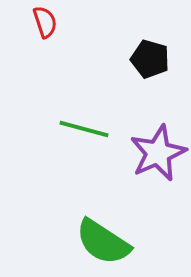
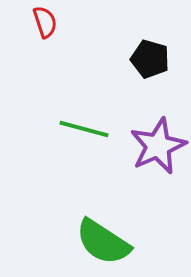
purple star: moved 7 px up
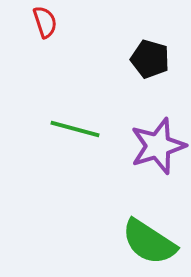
green line: moved 9 px left
purple star: rotated 6 degrees clockwise
green semicircle: moved 46 px right
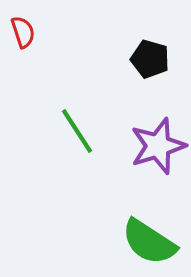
red semicircle: moved 22 px left, 10 px down
green line: moved 2 px right, 2 px down; rotated 42 degrees clockwise
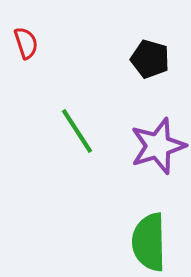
red semicircle: moved 3 px right, 11 px down
green semicircle: rotated 56 degrees clockwise
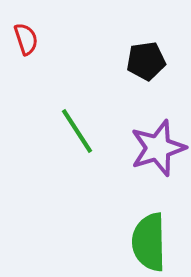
red semicircle: moved 4 px up
black pentagon: moved 4 px left, 2 px down; rotated 24 degrees counterclockwise
purple star: moved 2 px down
